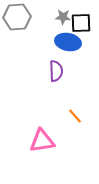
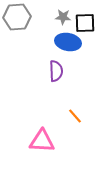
black square: moved 4 px right
pink triangle: rotated 12 degrees clockwise
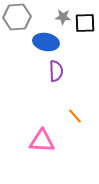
blue ellipse: moved 22 px left
